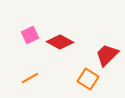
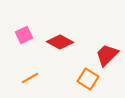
pink square: moved 6 px left
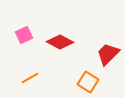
red trapezoid: moved 1 px right, 1 px up
orange square: moved 3 px down
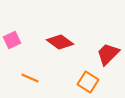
pink square: moved 12 px left, 5 px down
red diamond: rotated 8 degrees clockwise
orange line: rotated 54 degrees clockwise
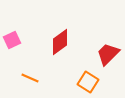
red diamond: rotated 72 degrees counterclockwise
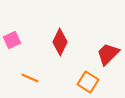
red diamond: rotated 28 degrees counterclockwise
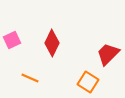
red diamond: moved 8 px left, 1 px down
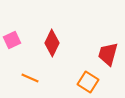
red trapezoid: rotated 30 degrees counterclockwise
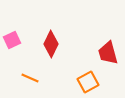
red diamond: moved 1 px left, 1 px down
red trapezoid: moved 1 px up; rotated 30 degrees counterclockwise
orange square: rotated 30 degrees clockwise
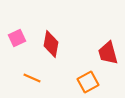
pink square: moved 5 px right, 2 px up
red diamond: rotated 16 degrees counterclockwise
orange line: moved 2 px right
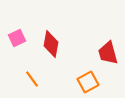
orange line: moved 1 px down; rotated 30 degrees clockwise
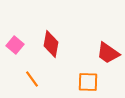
pink square: moved 2 px left, 7 px down; rotated 24 degrees counterclockwise
red trapezoid: rotated 40 degrees counterclockwise
orange square: rotated 30 degrees clockwise
